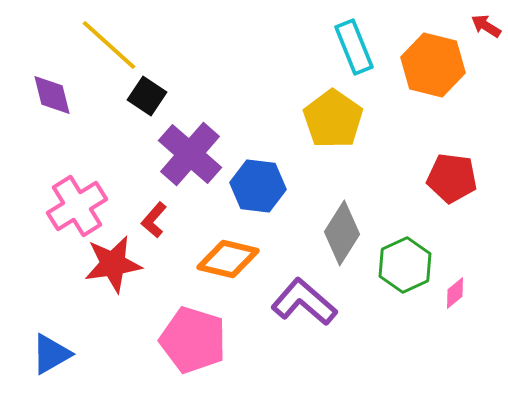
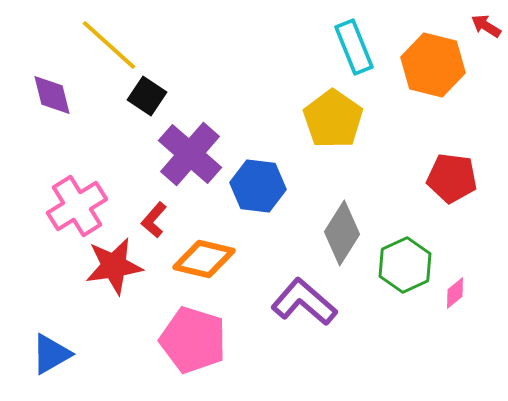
orange diamond: moved 24 px left
red star: moved 1 px right, 2 px down
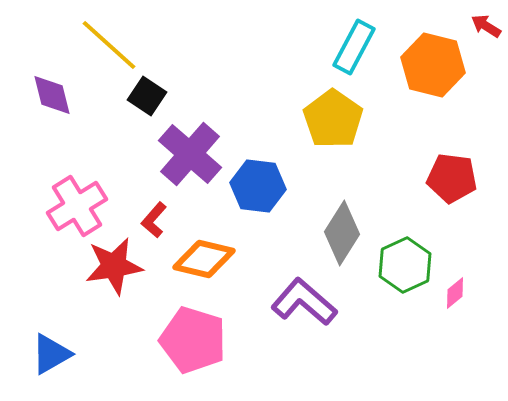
cyan rectangle: rotated 50 degrees clockwise
